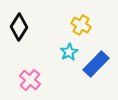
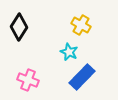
cyan star: rotated 18 degrees counterclockwise
blue rectangle: moved 14 px left, 13 px down
pink cross: moved 2 px left; rotated 20 degrees counterclockwise
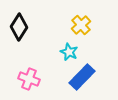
yellow cross: rotated 18 degrees clockwise
pink cross: moved 1 px right, 1 px up
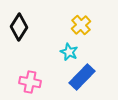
pink cross: moved 1 px right, 3 px down; rotated 10 degrees counterclockwise
